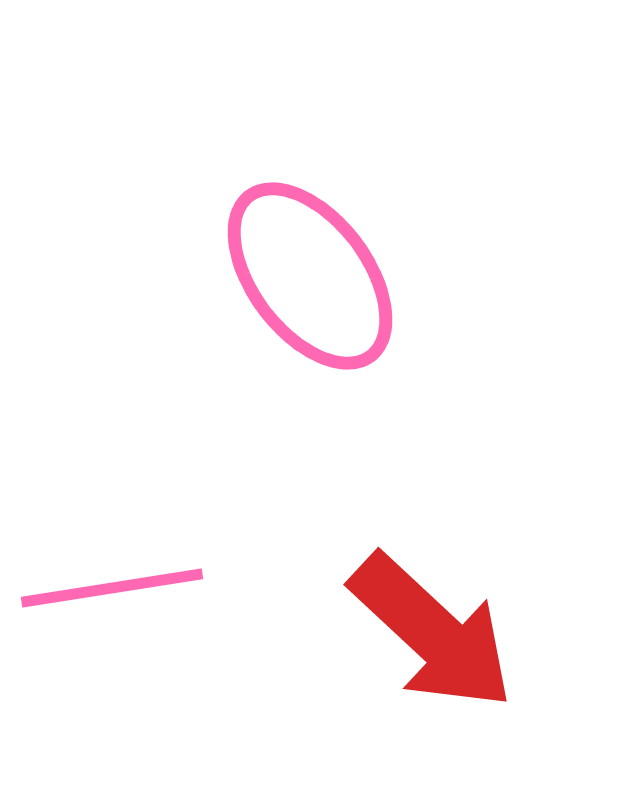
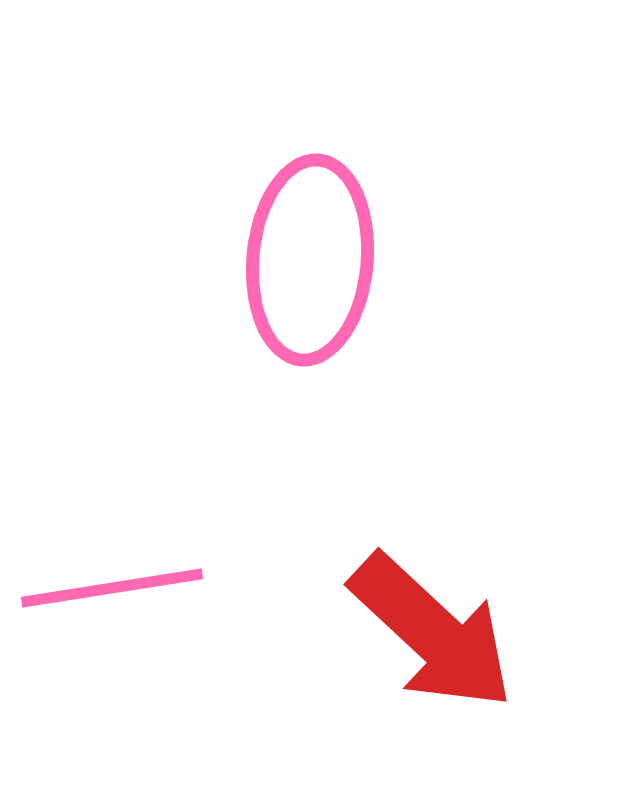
pink ellipse: moved 16 px up; rotated 42 degrees clockwise
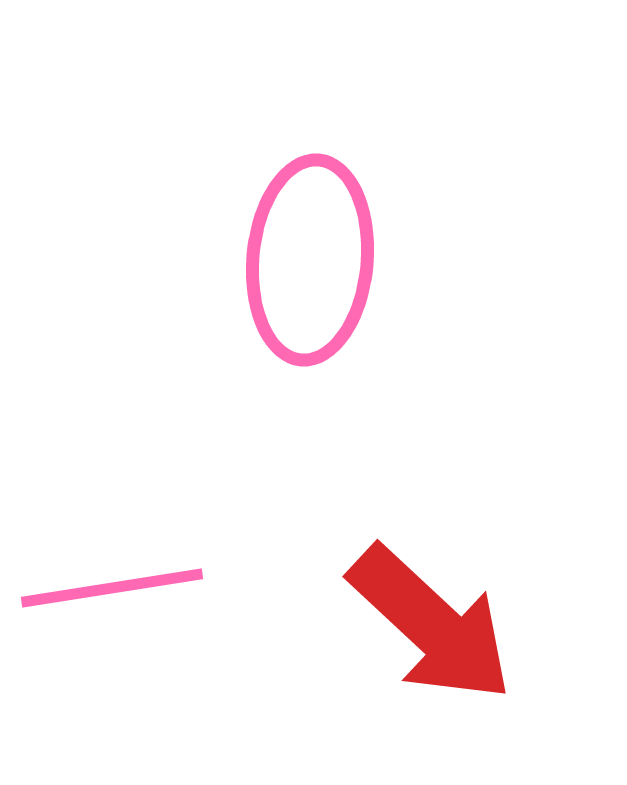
red arrow: moved 1 px left, 8 px up
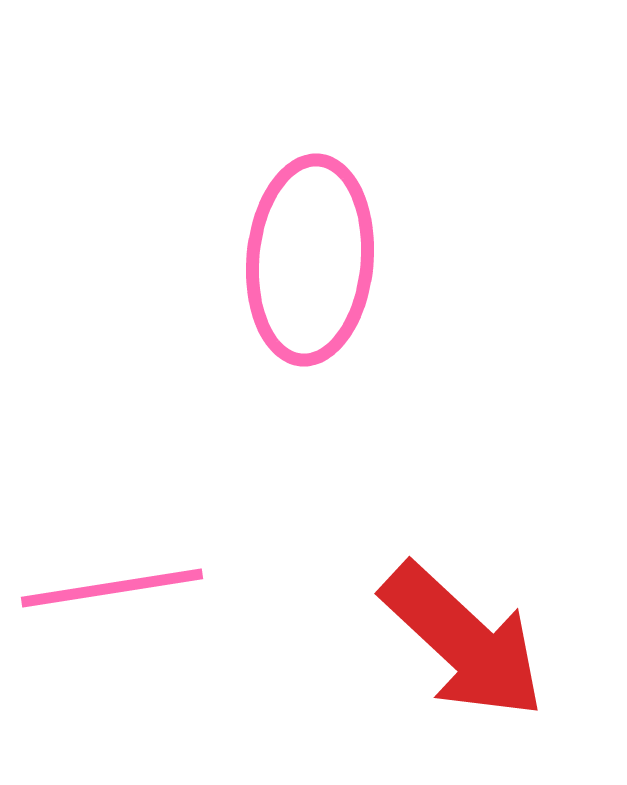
red arrow: moved 32 px right, 17 px down
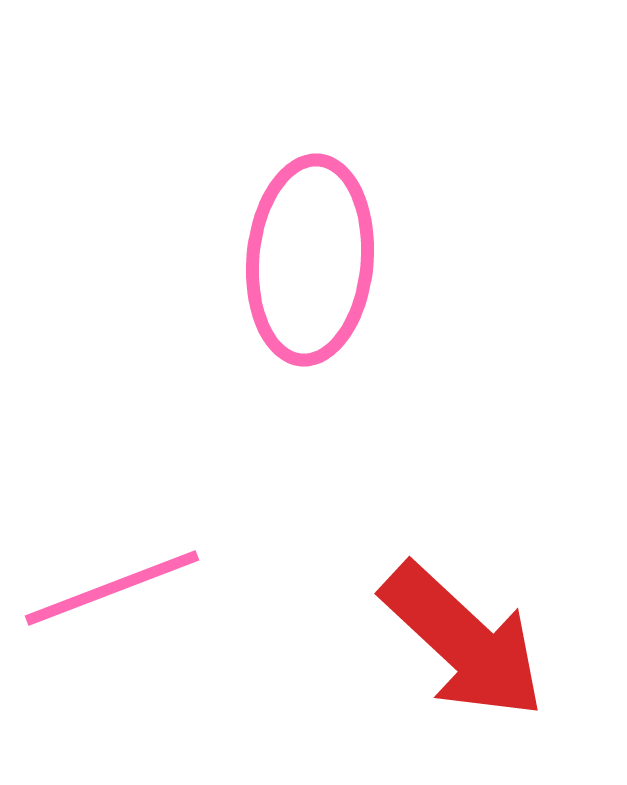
pink line: rotated 12 degrees counterclockwise
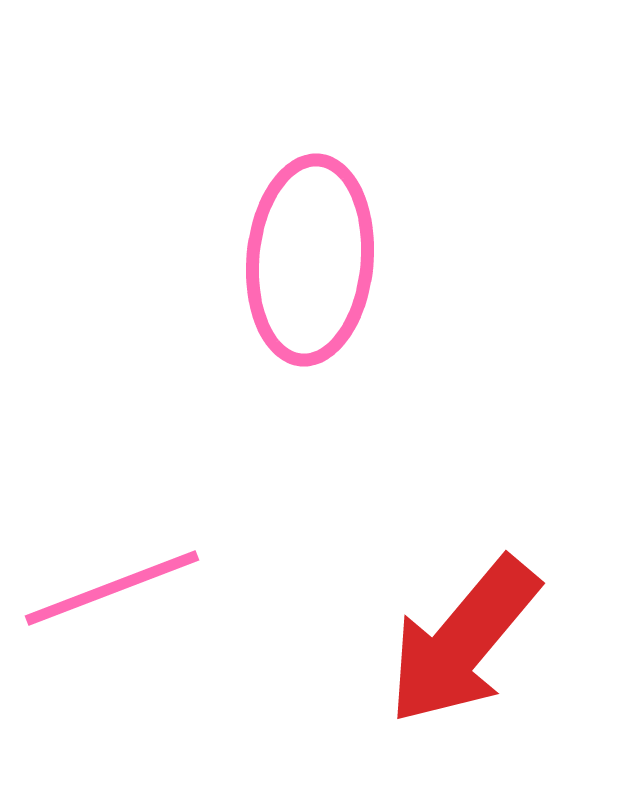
red arrow: rotated 87 degrees clockwise
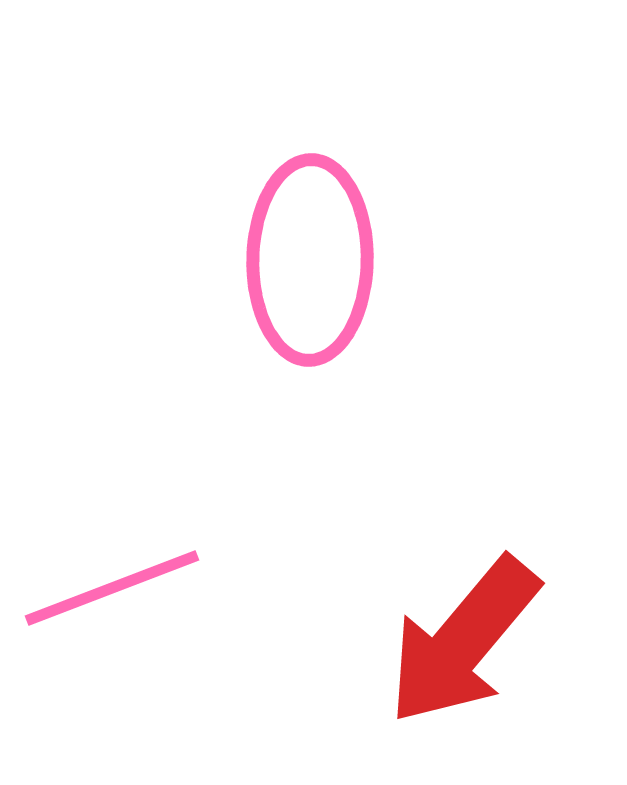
pink ellipse: rotated 4 degrees counterclockwise
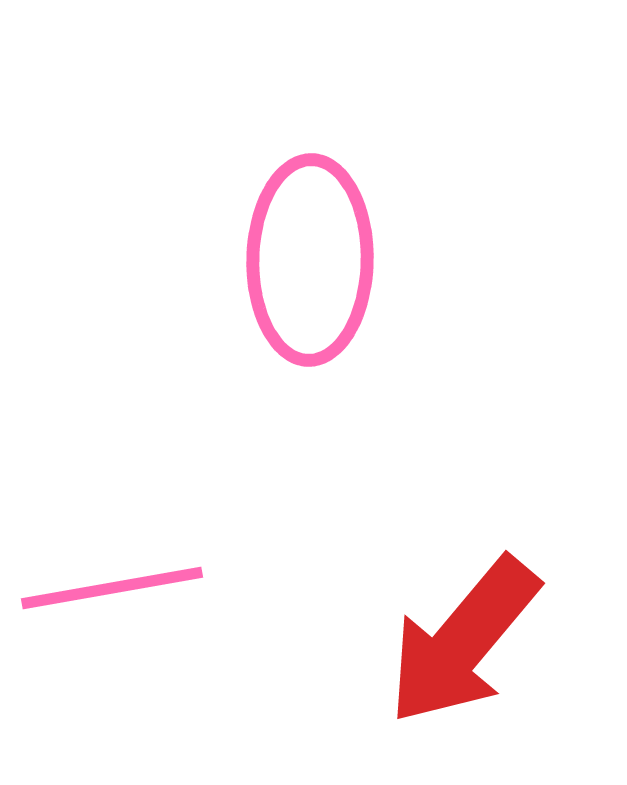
pink line: rotated 11 degrees clockwise
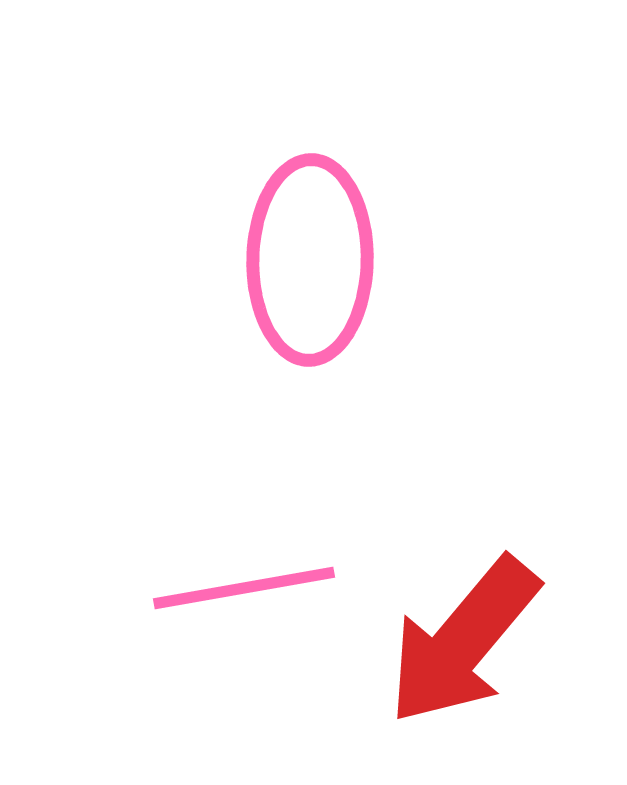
pink line: moved 132 px right
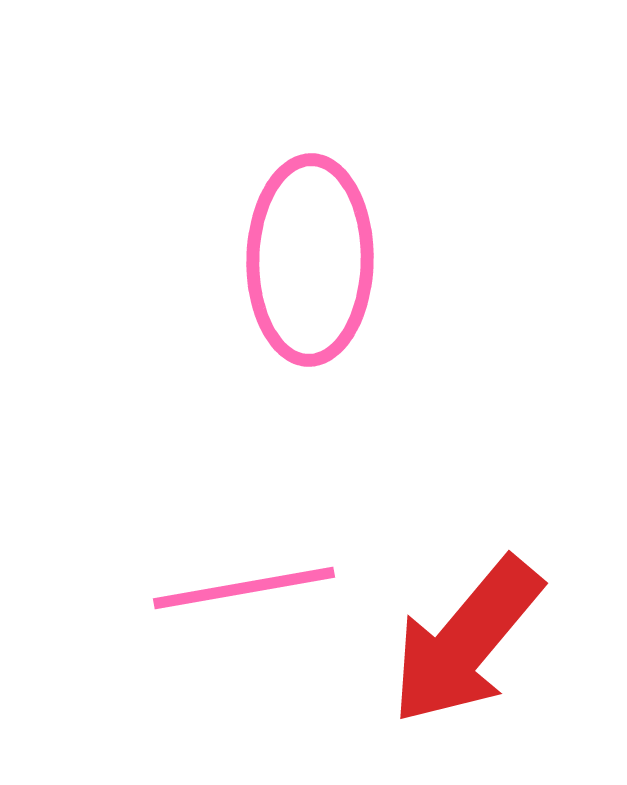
red arrow: moved 3 px right
